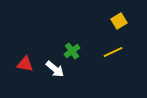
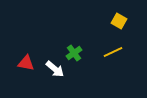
yellow square: rotated 28 degrees counterclockwise
green cross: moved 2 px right, 2 px down
red triangle: moved 1 px right, 1 px up
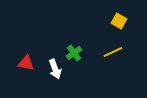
white arrow: rotated 30 degrees clockwise
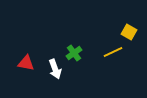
yellow square: moved 10 px right, 11 px down
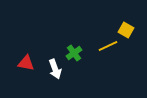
yellow square: moved 3 px left, 2 px up
yellow line: moved 5 px left, 6 px up
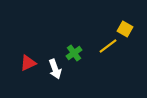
yellow square: moved 1 px left, 1 px up
yellow line: rotated 12 degrees counterclockwise
red triangle: moved 2 px right; rotated 36 degrees counterclockwise
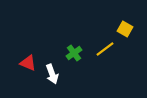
yellow line: moved 3 px left, 3 px down
red triangle: rotated 48 degrees clockwise
white arrow: moved 3 px left, 5 px down
